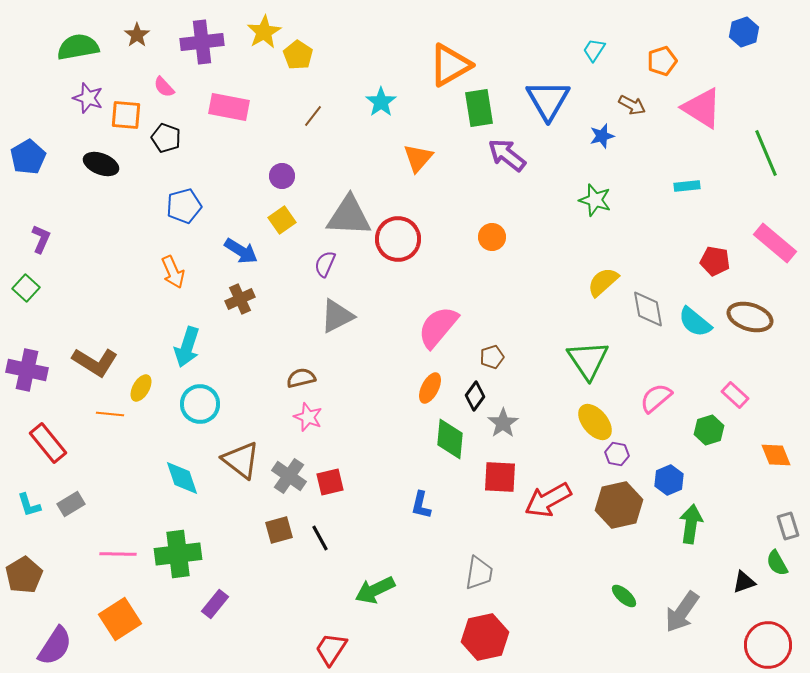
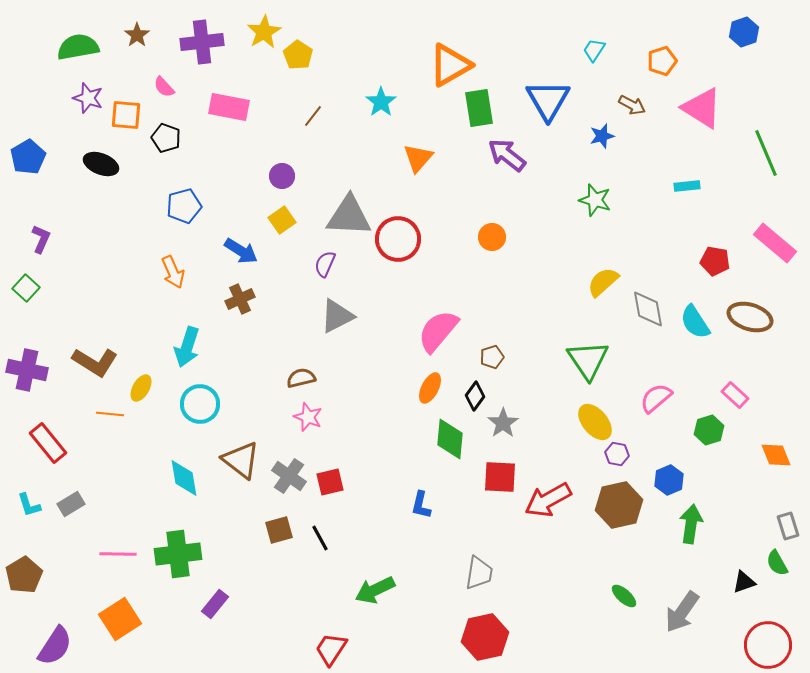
cyan semicircle at (695, 322): rotated 18 degrees clockwise
pink semicircle at (438, 327): moved 4 px down
cyan diamond at (182, 478): moved 2 px right; rotated 9 degrees clockwise
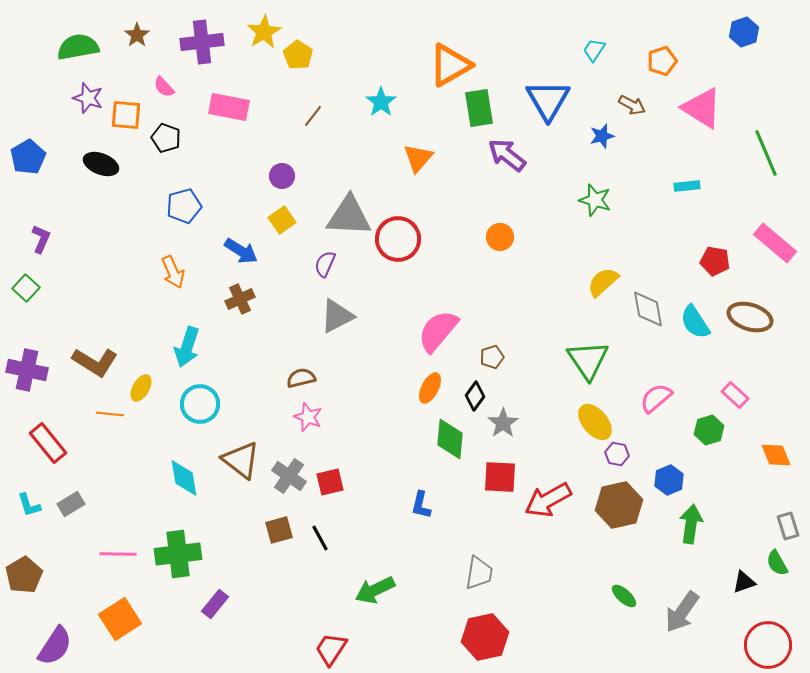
orange circle at (492, 237): moved 8 px right
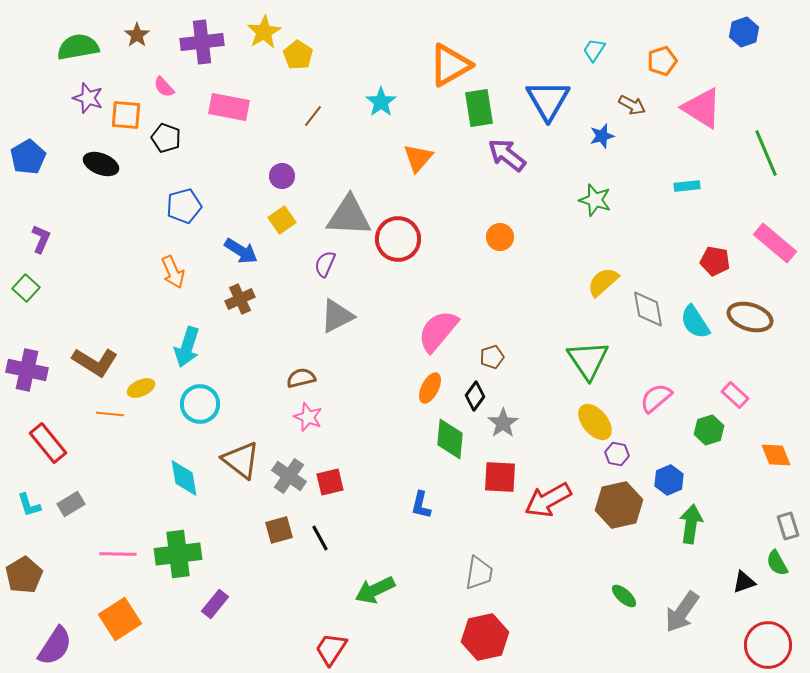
yellow ellipse at (141, 388): rotated 36 degrees clockwise
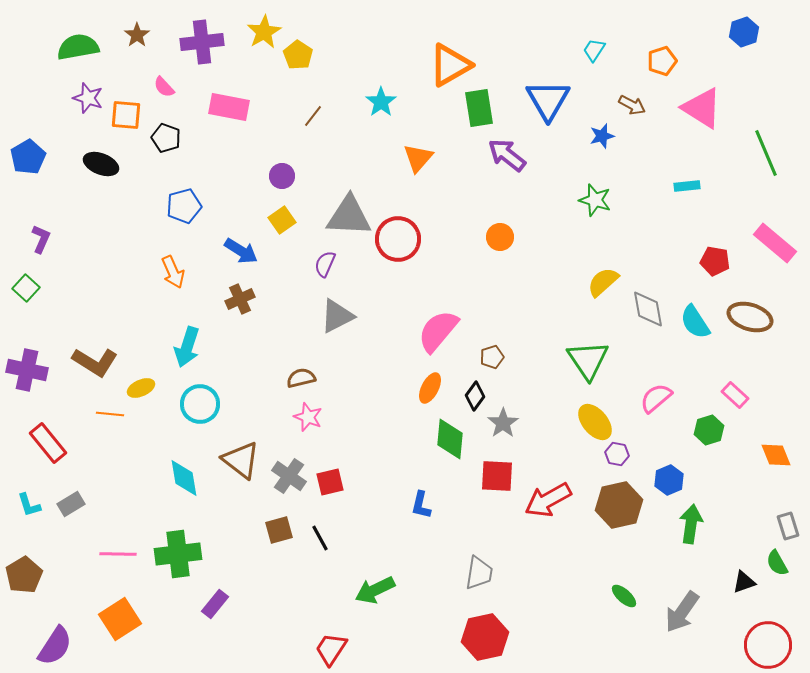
red square at (500, 477): moved 3 px left, 1 px up
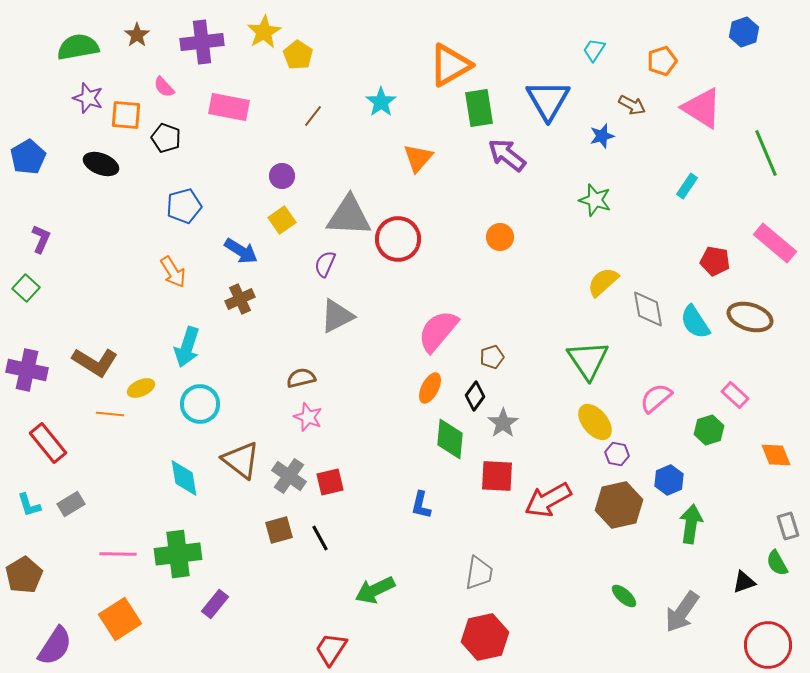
cyan rectangle at (687, 186): rotated 50 degrees counterclockwise
orange arrow at (173, 272): rotated 8 degrees counterclockwise
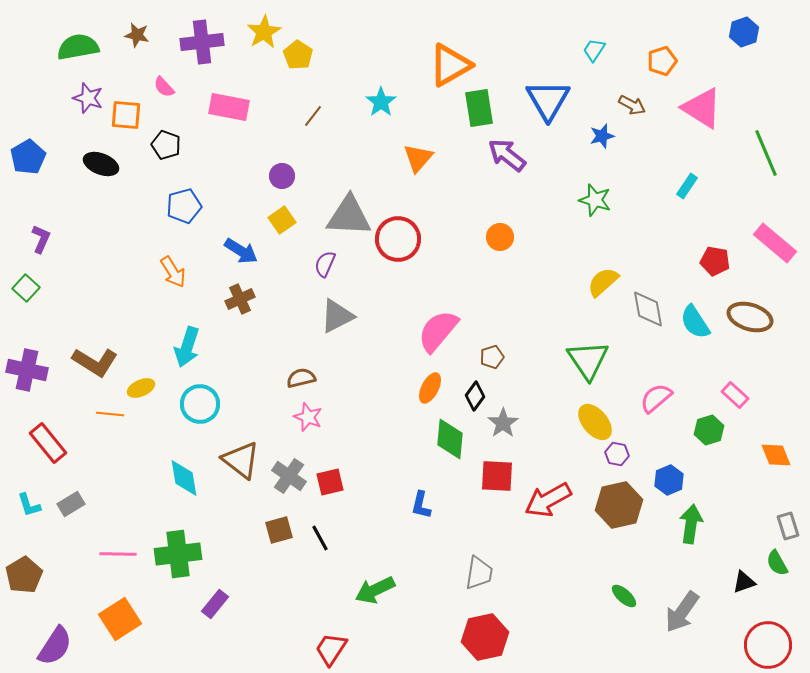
brown star at (137, 35): rotated 25 degrees counterclockwise
black pentagon at (166, 138): moved 7 px down
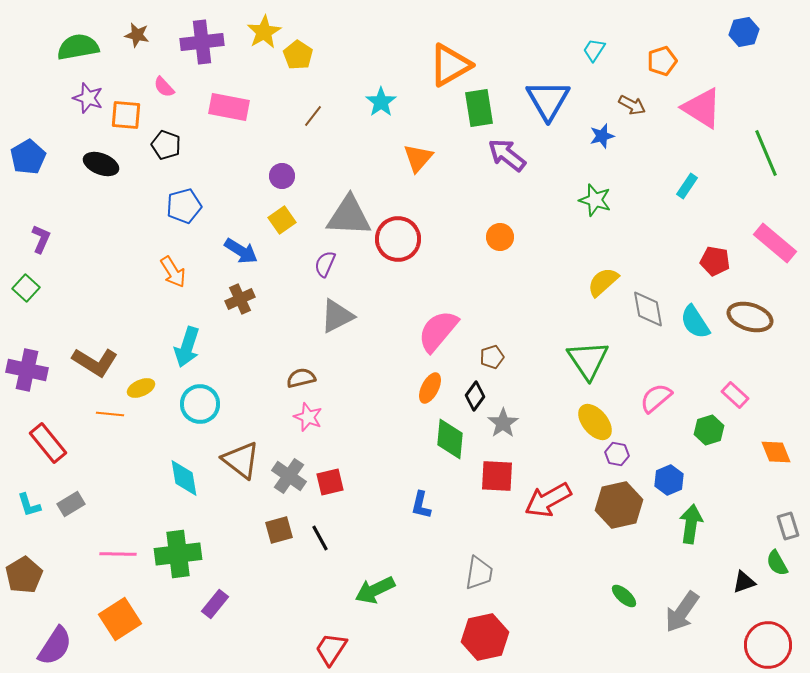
blue hexagon at (744, 32): rotated 8 degrees clockwise
orange diamond at (776, 455): moved 3 px up
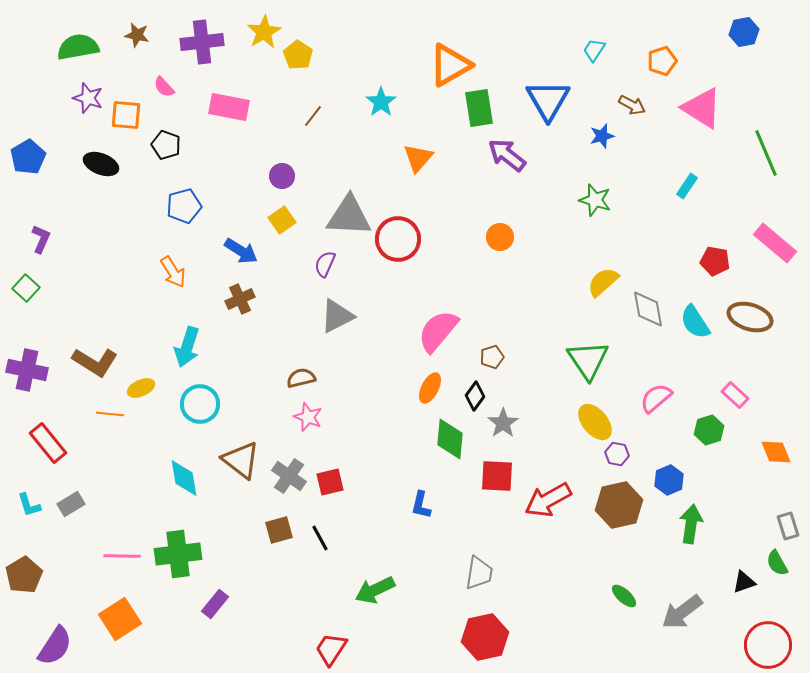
pink line at (118, 554): moved 4 px right, 2 px down
gray arrow at (682, 612): rotated 18 degrees clockwise
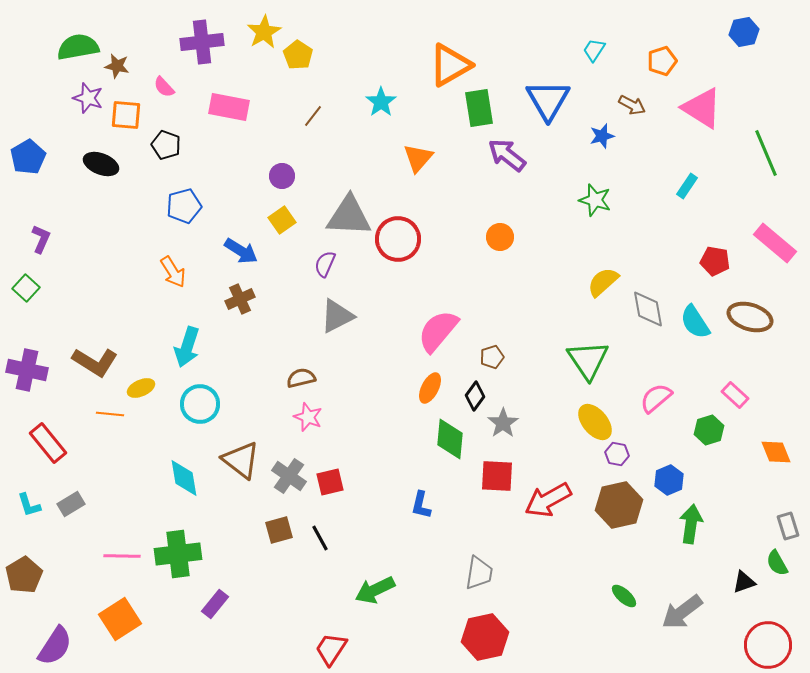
brown star at (137, 35): moved 20 px left, 31 px down
